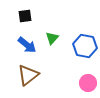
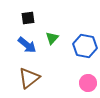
black square: moved 3 px right, 2 px down
brown triangle: moved 1 px right, 3 px down
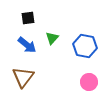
brown triangle: moved 6 px left, 1 px up; rotated 15 degrees counterclockwise
pink circle: moved 1 px right, 1 px up
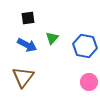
blue arrow: rotated 12 degrees counterclockwise
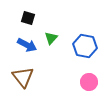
black square: rotated 24 degrees clockwise
green triangle: moved 1 px left
brown triangle: rotated 15 degrees counterclockwise
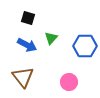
blue hexagon: rotated 10 degrees counterclockwise
pink circle: moved 20 px left
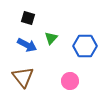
pink circle: moved 1 px right, 1 px up
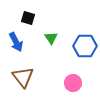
green triangle: rotated 16 degrees counterclockwise
blue arrow: moved 11 px left, 3 px up; rotated 36 degrees clockwise
pink circle: moved 3 px right, 2 px down
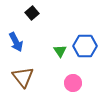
black square: moved 4 px right, 5 px up; rotated 32 degrees clockwise
green triangle: moved 9 px right, 13 px down
